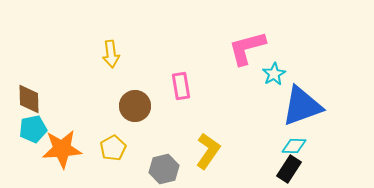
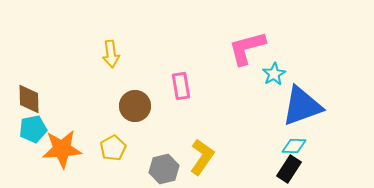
yellow L-shape: moved 6 px left, 6 px down
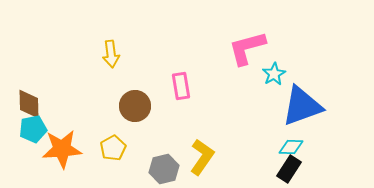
brown diamond: moved 5 px down
cyan diamond: moved 3 px left, 1 px down
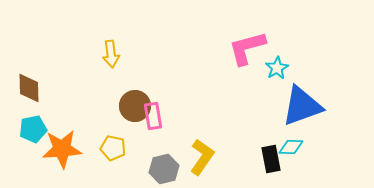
cyan star: moved 3 px right, 6 px up
pink rectangle: moved 28 px left, 30 px down
brown diamond: moved 16 px up
yellow pentagon: rotated 30 degrees counterclockwise
black rectangle: moved 18 px left, 10 px up; rotated 44 degrees counterclockwise
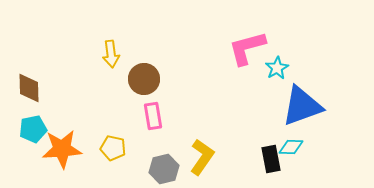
brown circle: moved 9 px right, 27 px up
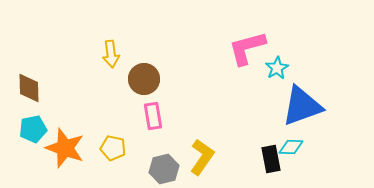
orange star: moved 3 px right, 1 px up; rotated 24 degrees clockwise
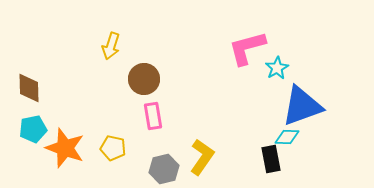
yellow arrow: moved 8 px up; rotated 24 degrees clockwise
cyan diamond: moved 4 px left, 10 px up
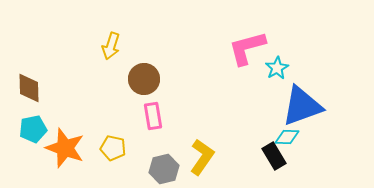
black rectangle: moved 3 px right, 3 px up; rotated 20 degrees counterclockwise
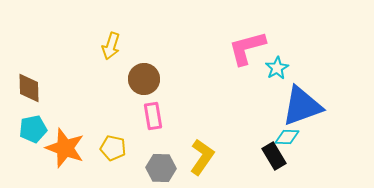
gray hexagon: moved 3 px left, 1 px up; rotated 16 degrees clockwise
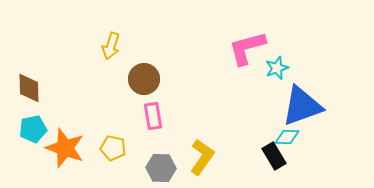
cyan star: rotated 10 degrees clockwise
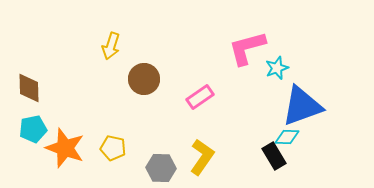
pink rectangle: moved 47 px right, 19 px up; rotated 64 degrees clockwise
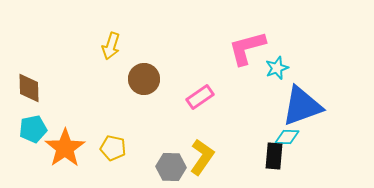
orange star: rotated 18 degrees clockwise
black rectangle: rotated 36 degrees clockwise
gray hexagon: moved 10 px right, 1 px up
